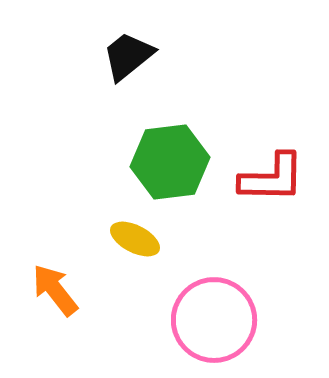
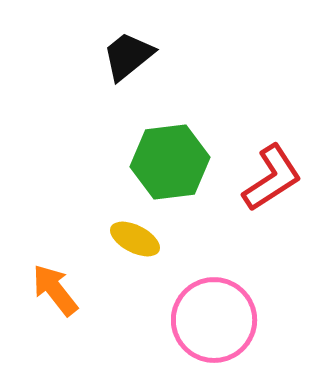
red L-shape: rotated 34 degrees counterclockwise
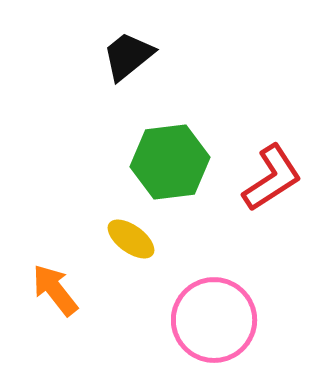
yellow ellipse: moved 4 px left; rotated 9 degrees clockwise
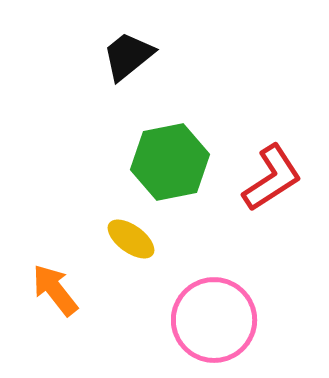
green hexagon: rotated 4 degrees counterclockwise
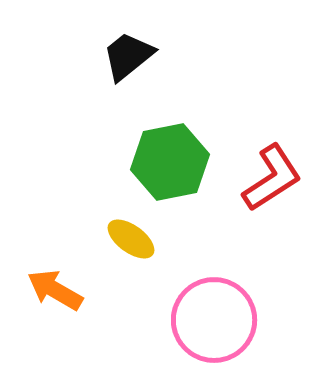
orange arrow: rotated 22 degrees counterclockwise
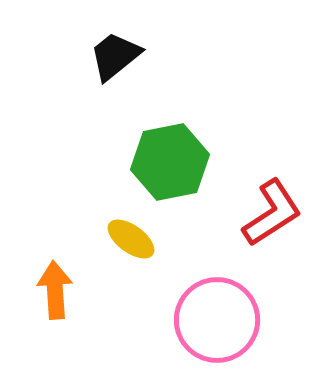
black trapezoid: moved 13 px left
red L-shape: moved 35 px down
orange arrow: rotated 56 degrees clockwise
pink circle: moved 3 px right
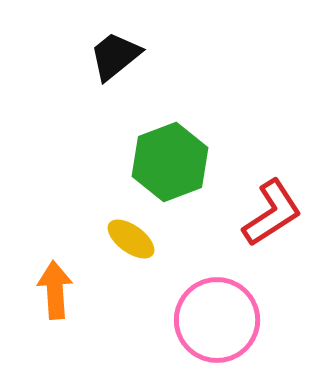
green hexagon: rotated 10 degrees counterclockwise
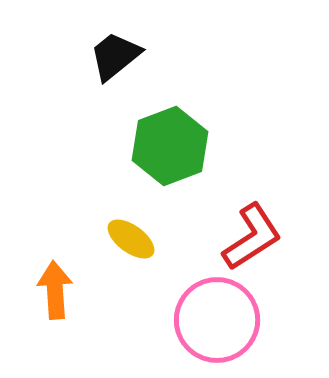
green hexagon: moved 16 px up
red L-shape: moved 20 px left, 24 px down
